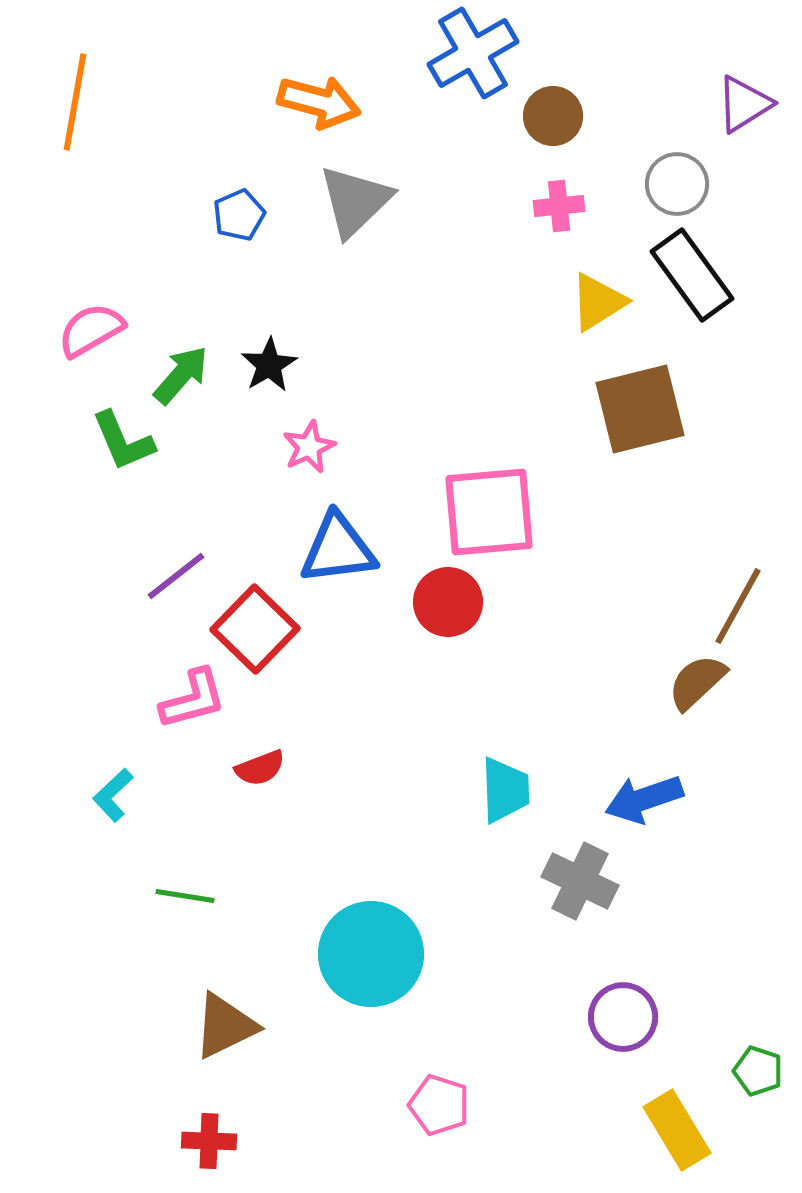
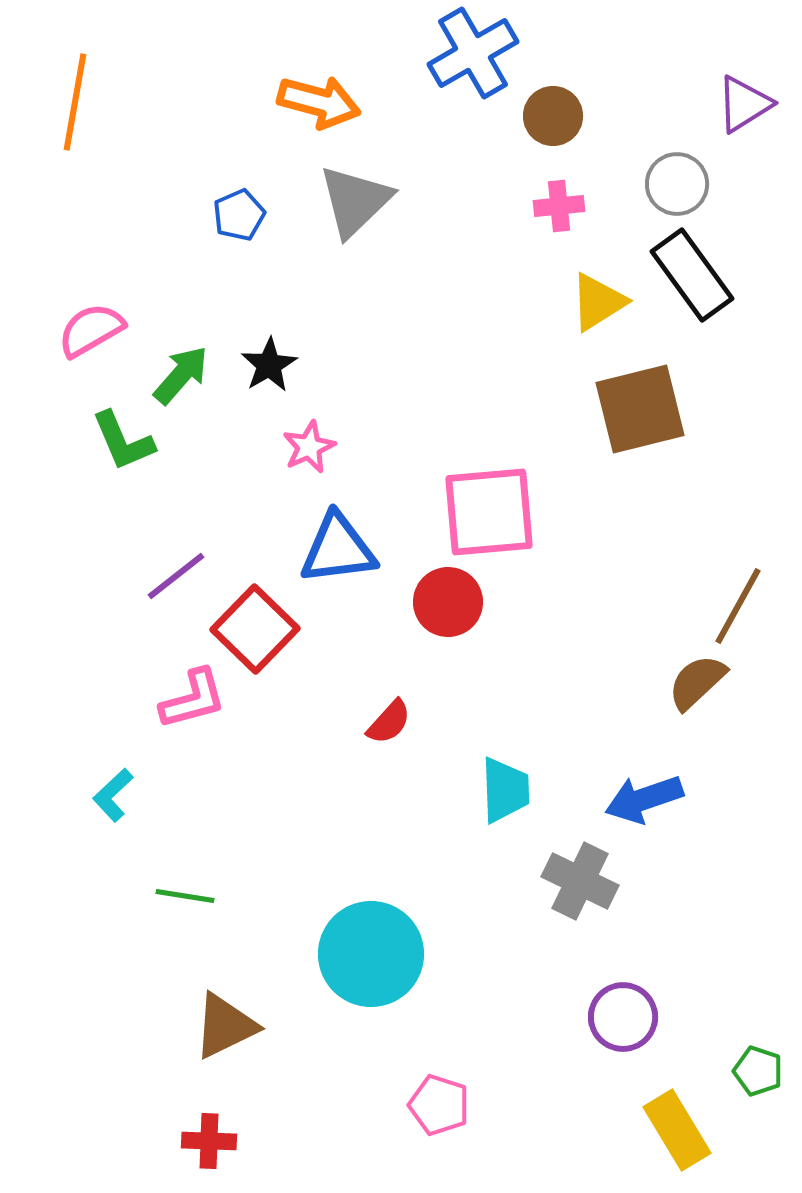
red semicircle: moved 129 px right, 46 px up; rotated 27 degrees counterclockwise
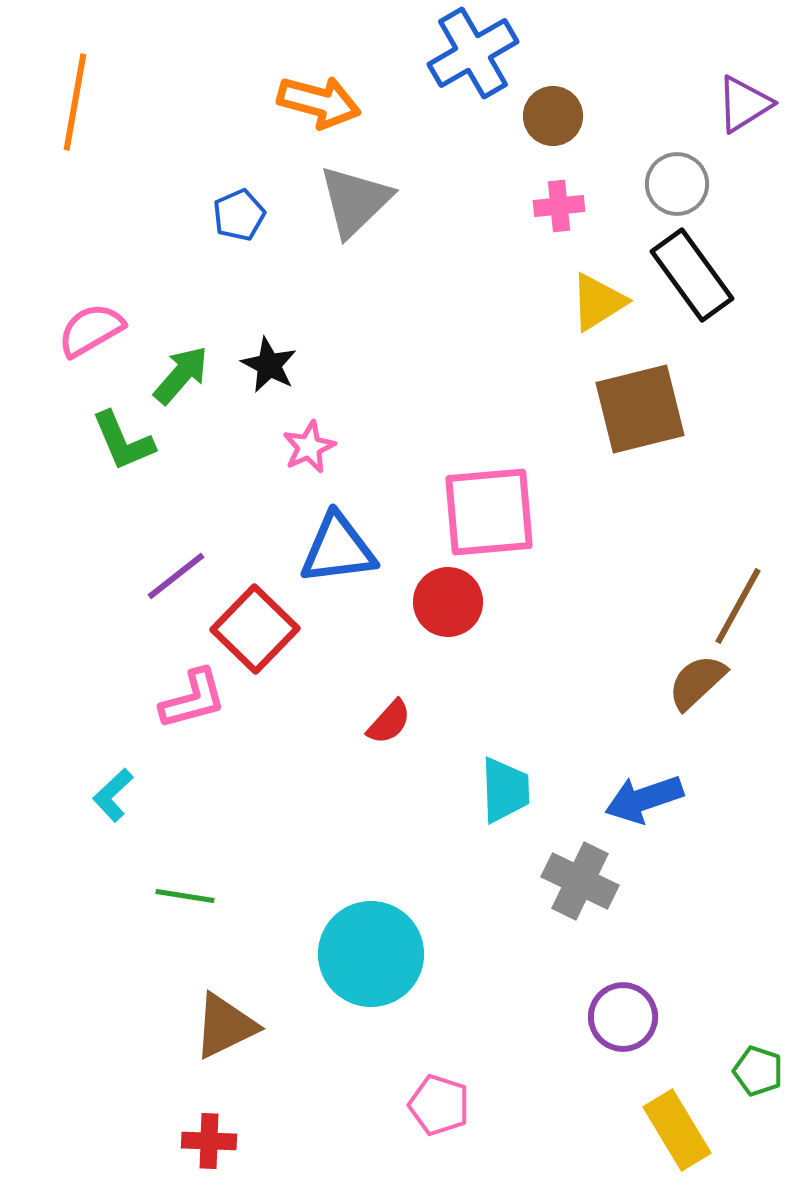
black star: rotated 14 degrees counterclockwise
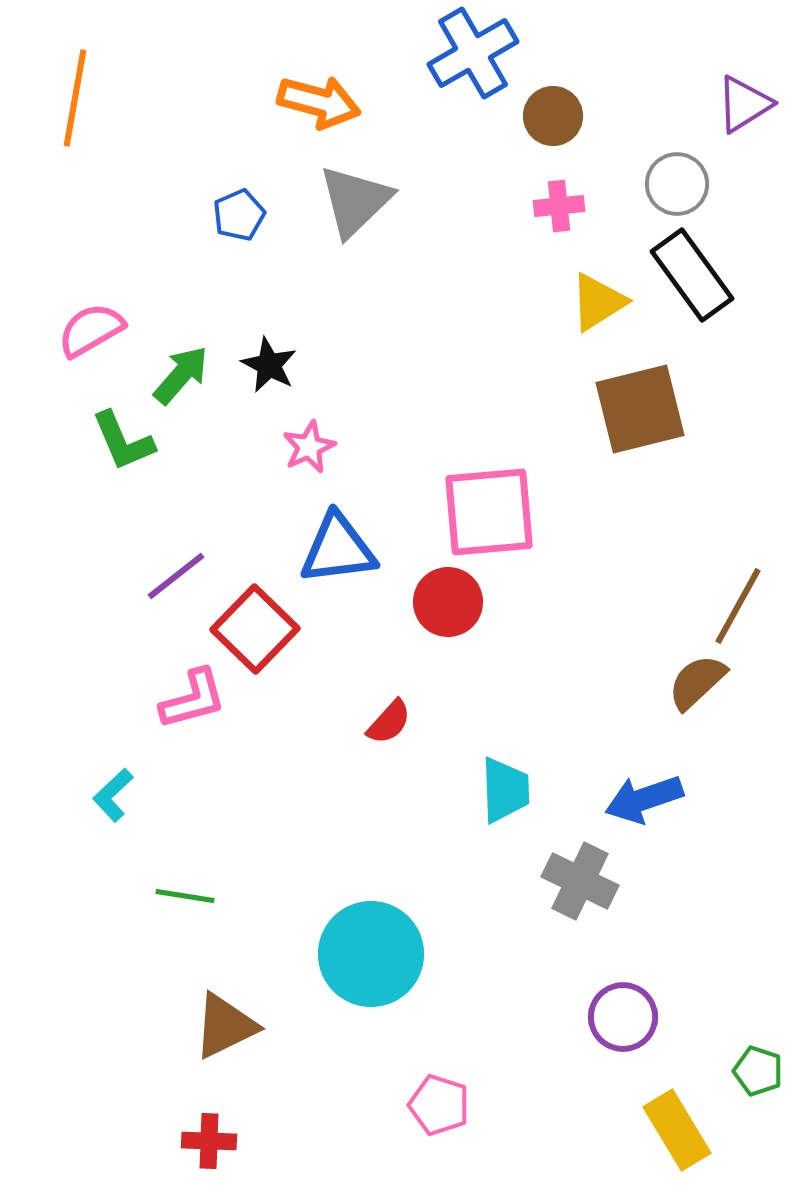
orange line: moved 4 px up
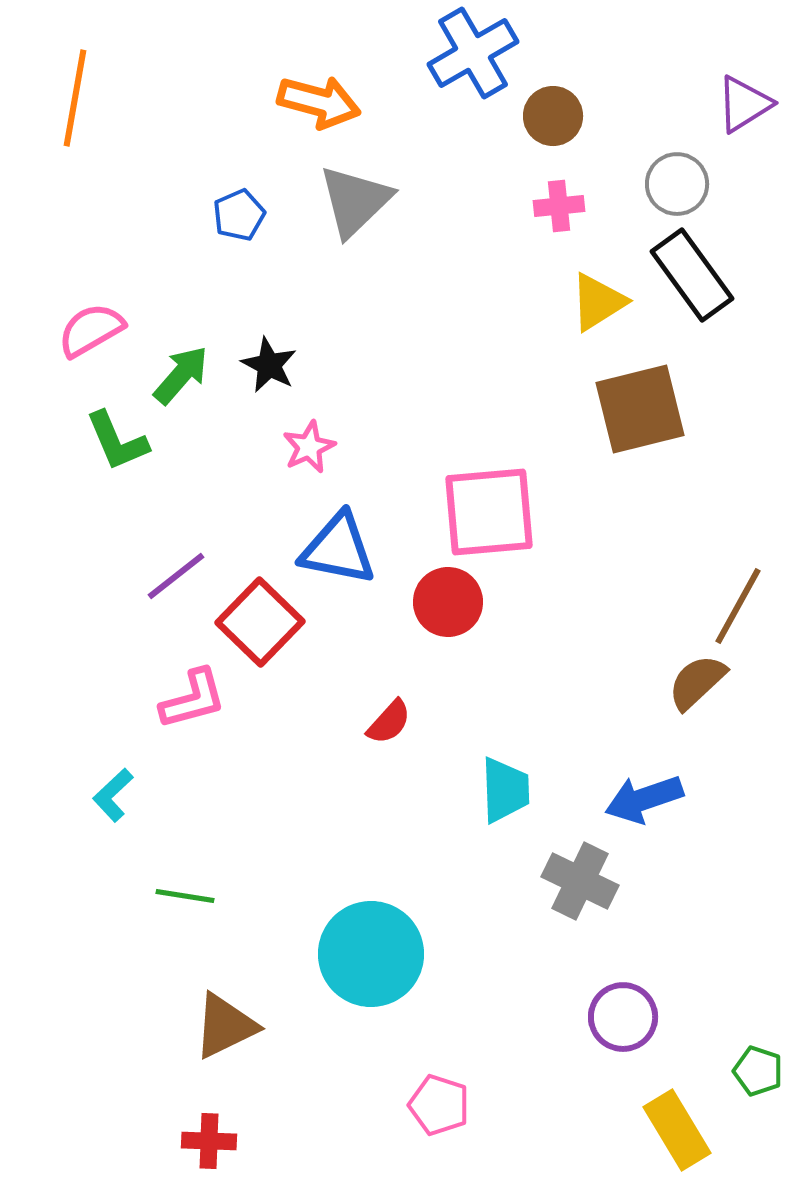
green L-shape: moved 6 px left
blue triangle: rotated 18 degrees clockwise
red square: moved 5 px right, 7 px up
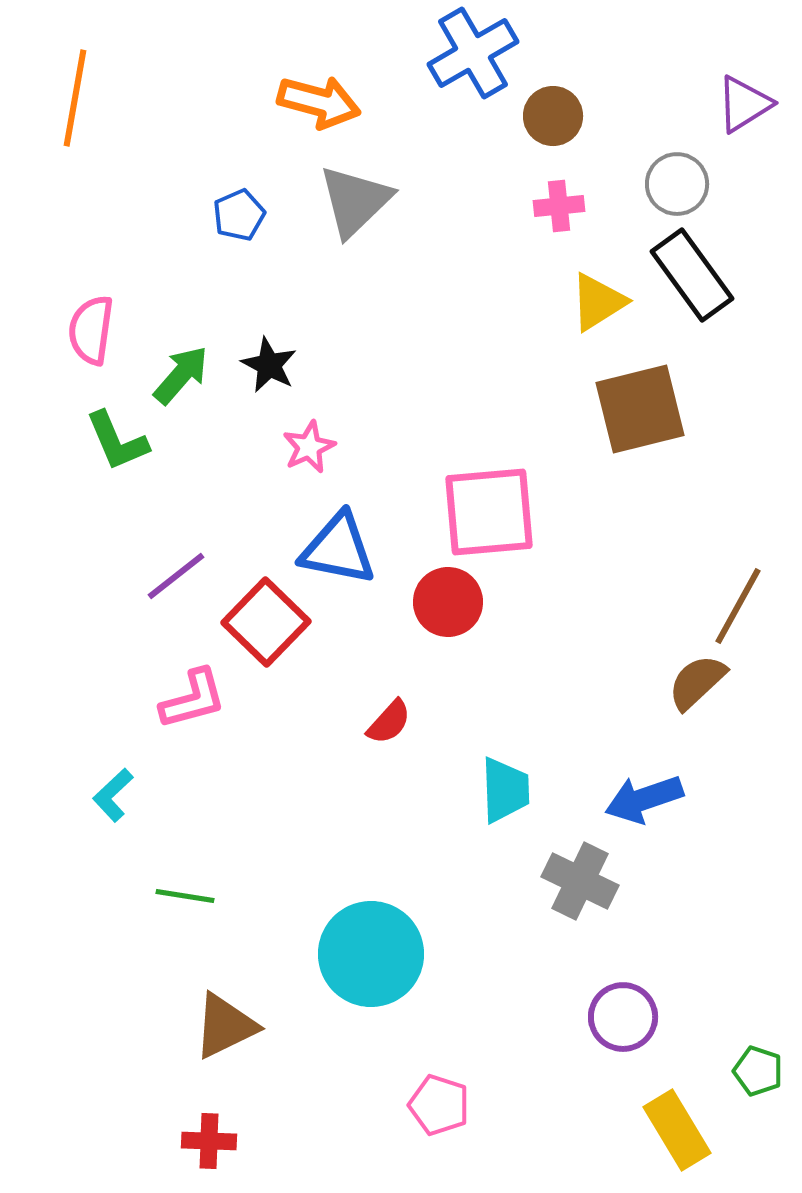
pink semicircle: rotated 52 degrees counterclockwise
red square: moved 6 px right
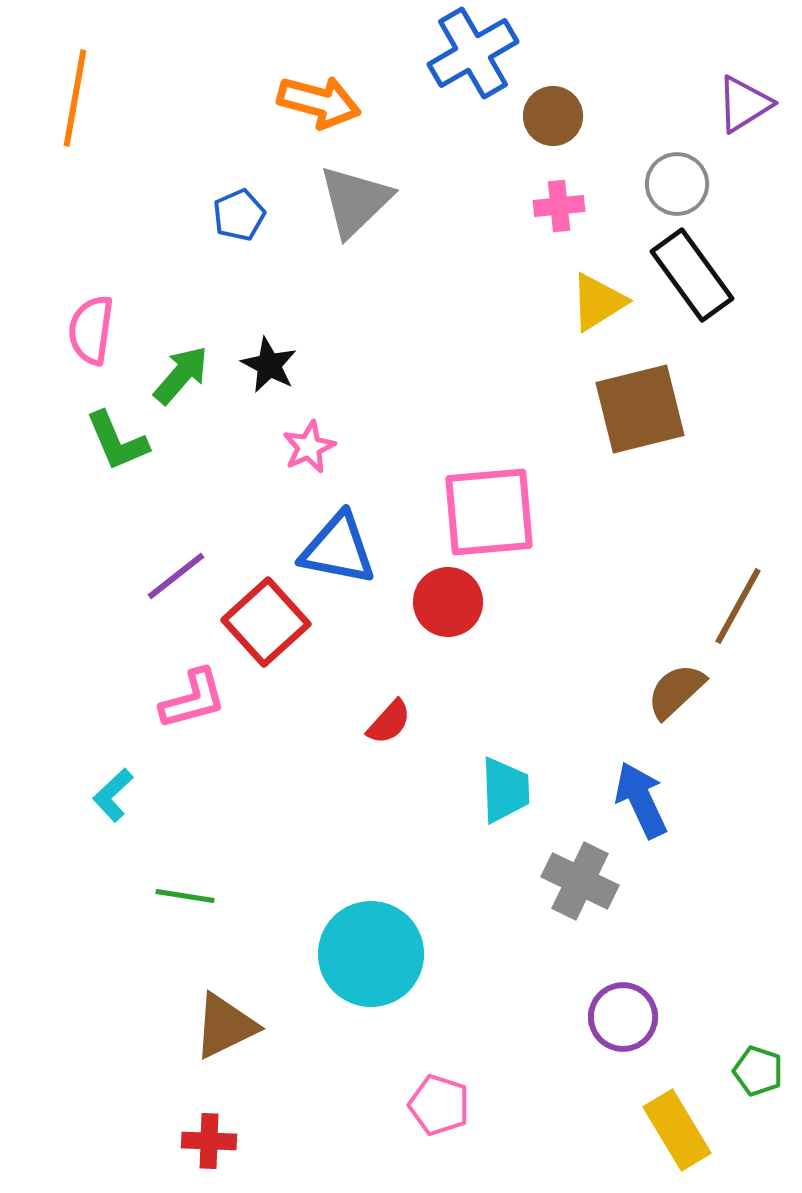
red square: rotated 4 degrees clockwise
brown semicircle: moved 21 px left, 9 px down
blue arrow: moved 3 px left, 1 px down; rotated 84 degrees clockwise
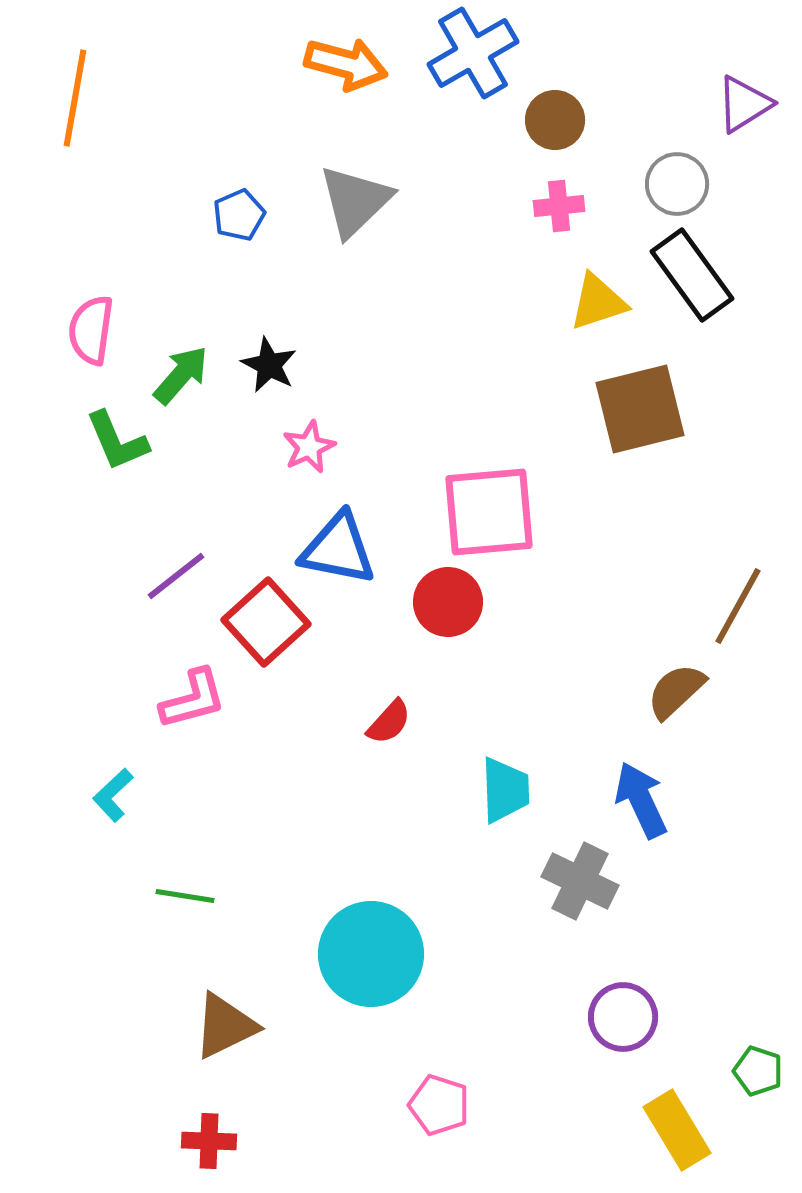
orange arrow: moved 27 px right, 38 px up
brown circle: moved 2 px right, 4 px down
yellow triangle: rotated 14 degrees clockwise
